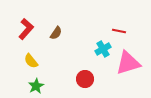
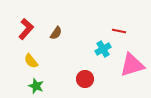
pink triangle: moved 4 px right, 2 px down
green star: rotated 21 degrees counterclockwise
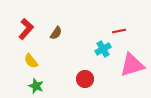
red line: rotated 24 degrees counterclockwise
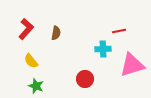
brown semicircle: rotated 24 degrees counterclockwise
cyan cross: rotated 28 degrees clockwise
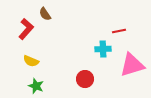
brown semicircle: moved 11 px left, 19 px up; rotated 136 degrees clockwise
yellow semicircle: rotated 28 degrees counterclockwise
